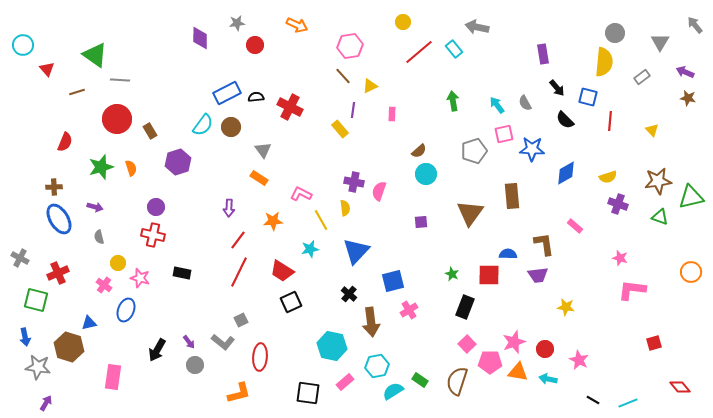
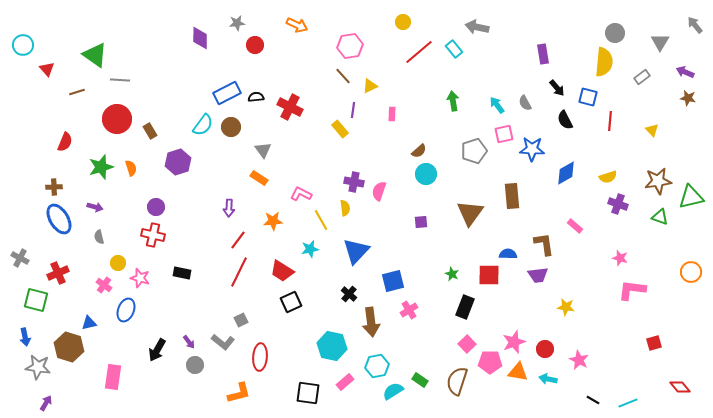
black semicircle at (565, 120): rotated 18 degrees clockwise
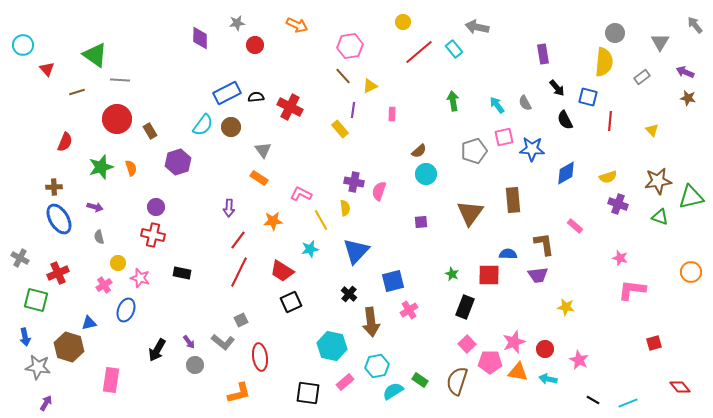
pink square at (504, 134): moved 3 px down
brown rectangle at (512, 196): moved 1 px right, 4 px down
pink cross at (104, 285): rotated 21 degrees clockwise
red ellipse at (260, 357): rotated 12 degrees counterclockwise
pink rectangle at (113, 377): moved 2 px left, 3 px down
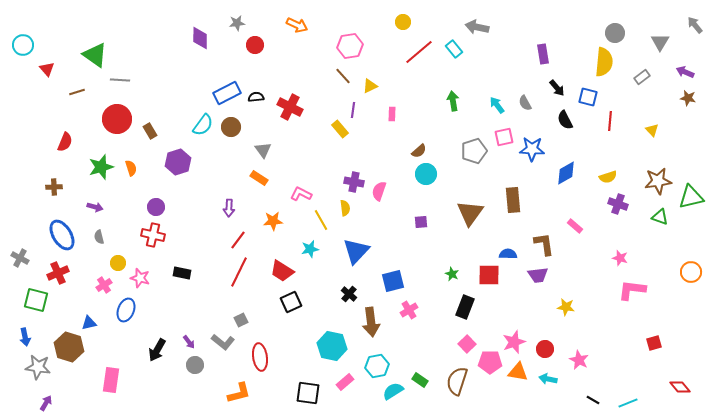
blue ellipse at (59, 219): moved 3 px right, 16 px down
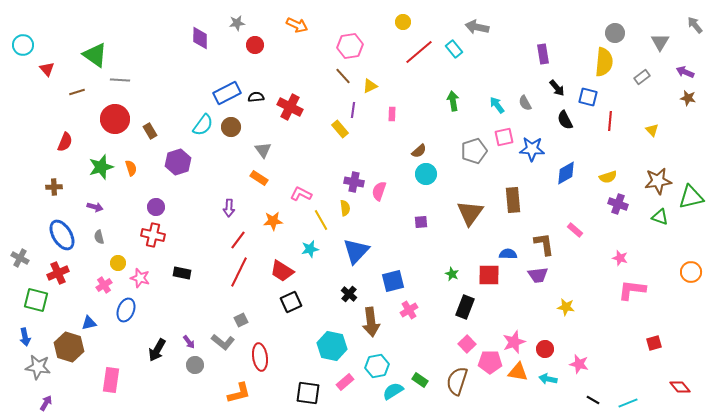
red circle at (117, 119): moved 2 px left
pink rectangle at (575, 226): moved 4 px down
pink star at (579, 360): moved 4 px down; rotated 12 degrees counterclockwise
